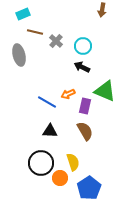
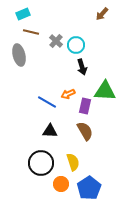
brown arrow: moved 4 px down; rotated 32 degrees clockwise
brown line: moved 4 px left
cyan circle: moved 7 px left, 1 px up
black arrow: rotated 133 degrees counterclockwise
green triangle: rotated 20 degrees counterclockwise
orange circle: moved 1 px right, 6 px down
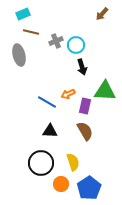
gray cross: rotated 24 degrees clockwise
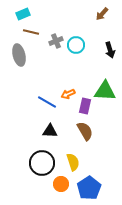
black arrow: moved 28 px right, 17 px up
black circle: moved 1 px right
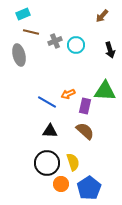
brown arrow: moved 2 px down
gray cross: moved 1 px left
brown semicircle: rotated 18 degrees counterclockwise
black circle: moved 5 px right
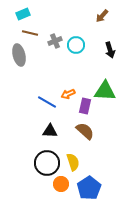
brown line: moved 1 px left, 1 px down
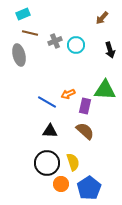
brown arrow: moved 2 px down
green triangle: moved 1 px up
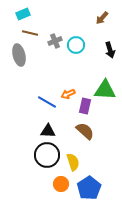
black triangle: moved 2 px left
black circle: moved 8 px up
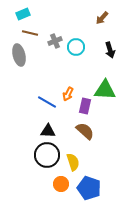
cyan circle: moved 2 px down
orange arrow: rotated 40 degrees counterclockwise
blue pentagon: rotated 20 degrees counterclockwise
